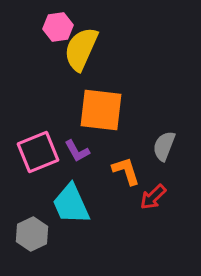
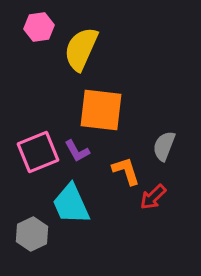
pink hexagon: moved 19 px left
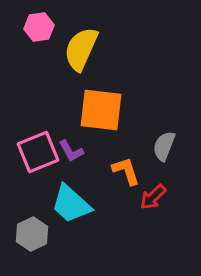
purple L-shape: moved 6 px left
cyan trapezoid: rotated 24 degrees counterclockwise
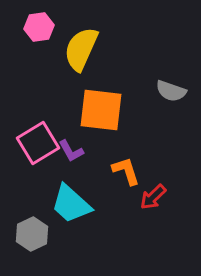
gray semicircle: moved 7 px right, 55 px up; rotated 92 degrees counterclockwise
pink square: moved 9 px up; rotated 9 degrees counterclockwise
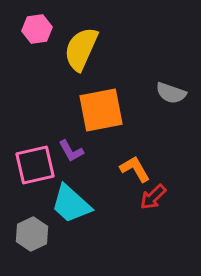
pink hexagon: moved 2 px left, 2 px down
gray semicircle: moved 2 px down
orange square: rotated 18 degrees counterclockwise
pink square: moved 3 px left, 22 px down; rotated 18 degrees clockwise
orange L-shape: moved 9 px right, 2 px up; rotated 12 degrees counterclockwise
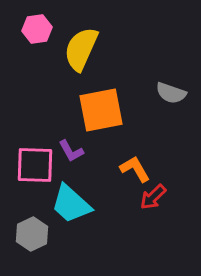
pink square: rotated 15 degrees clockwise
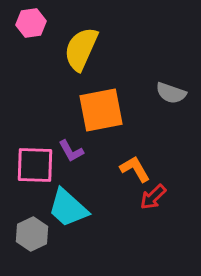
pink hexagon: moved 6 px left, 6 px up
cyan trapezoid: moved 3 px left, 4 px down
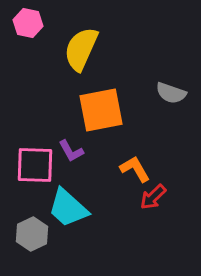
pink hexagon: moved 3 px left; rotated 20 degrees clockwise
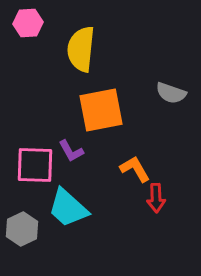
pink hexagon: rotated 16 degrees counterclockwise
yellow semicircle: rotated 18 degrees counterclockwise
red arrow: moved 3 px right, 1 px down; rotated 48 degrees counterclockwise
gray hexagon: moved 10 px left, 5 px up
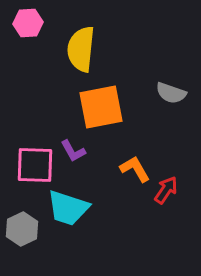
orange square: moved 3 px up
purple L-shape: moved 2 px right
red arrow: moved 10 px right, 8 px up; rotated 144 degrees counterclockwise
cyan trapezoid: rotated 24 degrees counterclockwise
